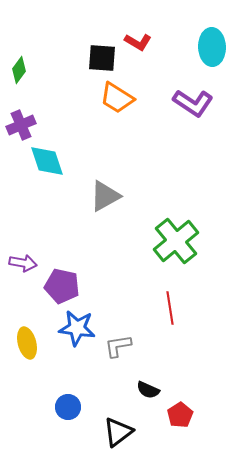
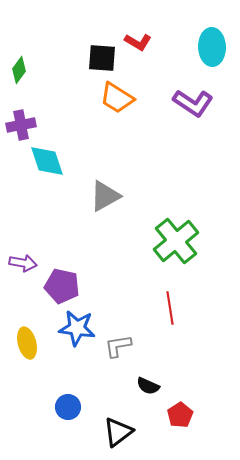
purple cross: rotated 12 degrees clockwise
black semicircle: moved 4 px up
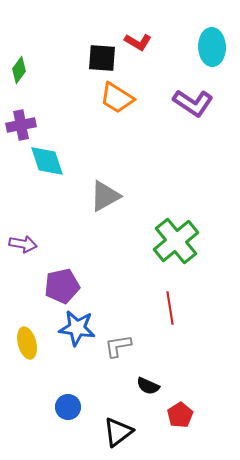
purple arrow: moved 19 px up
purple pentagon: rotated 24 degrees counterclockwise
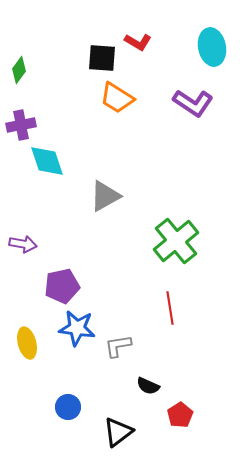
cyan ellipse: rotated 9 degrees counterclockwise
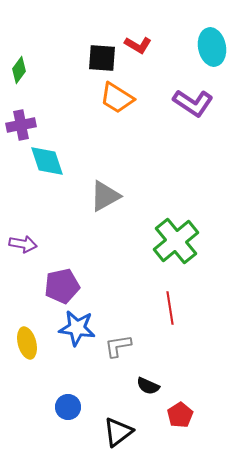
red L-shape: moved 3 px down
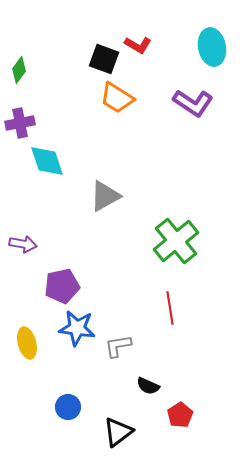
black square: moved 2 px right, 1 px down; rotated 16 degrees clockwise
purple cross: moved 1 px left, 2 px up
